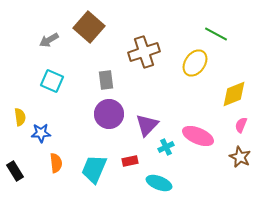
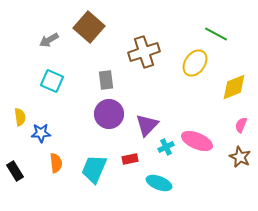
yellow diamond: moved 7 px up
pink ellipse: moved 1 px left, 5 px down
red rectangle: moved 2 px up
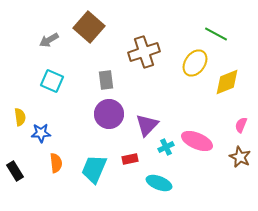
yellow diamond: moved 7 px left, 5 px up
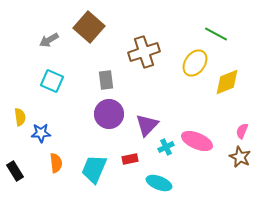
pink semicircle: moved 1 px right, 6 px down
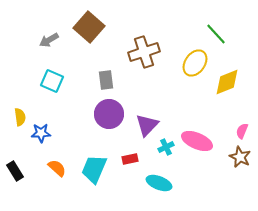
green line: rotated 20 degrees clockwise
orange semicircle: moved 1 px right, 5 px down; rotated 42 degrees counterclockwise
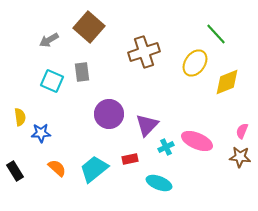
gray rectangle: moved 24 px left, 8 px up
brown star: rotated 20 degrees counterclockwise
cyan trapezoid: rotated 28 degrees clockwise
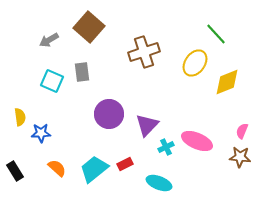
red rectangle: moved 5 px left, 5 px down; rotated 14 degrees counterclockwise
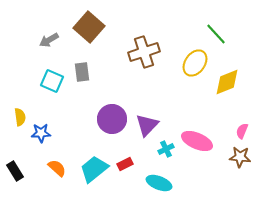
purple circle: moved 3 px right, 5 px down
cyan cross: moved 2 px down
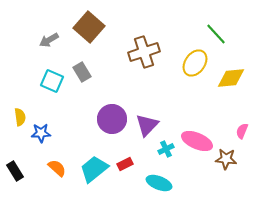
gray rectangle: rotated 24 degrees counterclockwise
yellow diamond: moved 4 px right, 4 px up; rotated 16 degrees clockwise
brown star: moved 14 px left, 2 px down
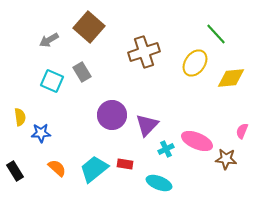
purple circle: moved 4 px up
red rectangle: rotated 35 degrees clockwise
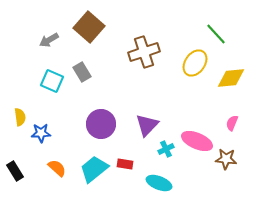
purple circle: moved 11 px left, 9 px down
pink semicircle: moved 10 px left, 8 px up
